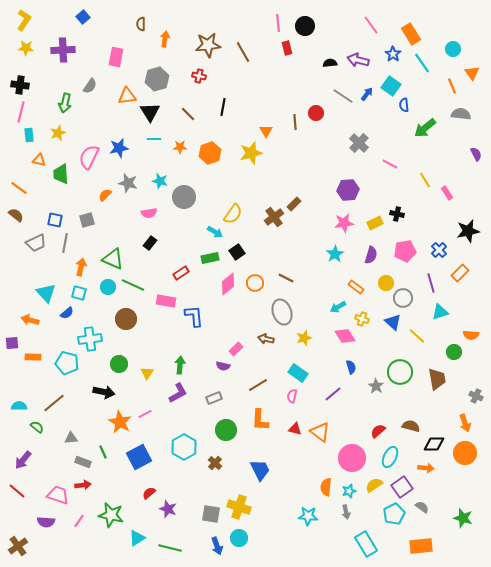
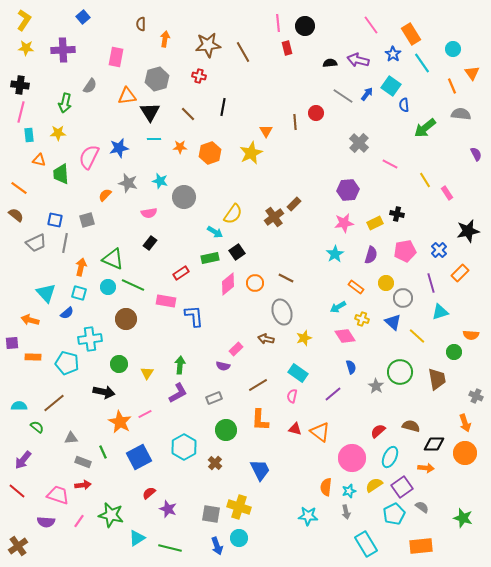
yellow star at (58, 133): rotated 21 degrees clockwise
yellow star at (251, 153): rotated 10 degrees counterclockwise
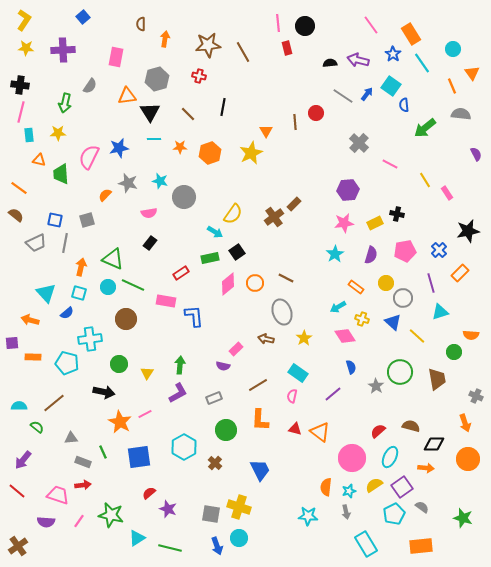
yellow star at (304, 338): rotated 14 degrees counterclockwise
orange circle at (465, 453): moved 3 px right, 6 px down
blue square at (139, 457): rotated 20 degrees clockwise
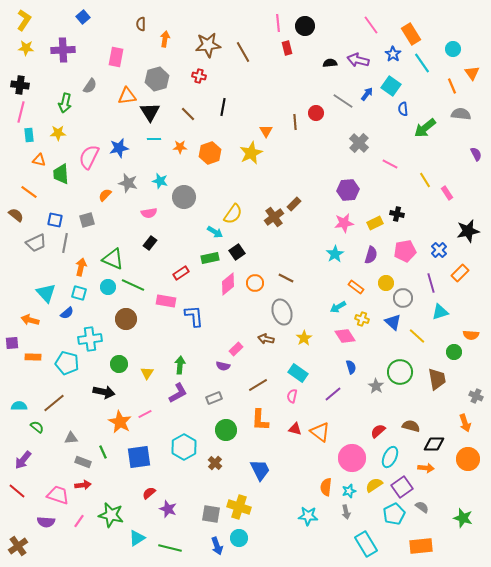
gray line at (343, 96): moved 5 px down
blue semicircle at (404, 105): moved 1 px left, 4 px down
orange line at (19, 188): moved 10 px right, 4 px down
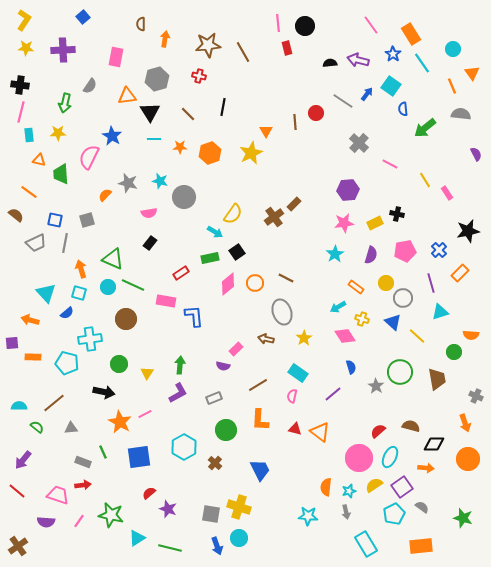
blue star at (119, 148): moved 7 px left, 12 px up; rotated 30 degrees counterclockwise
orange arrow at (81, 267): moved 2 px down; rotated 30 degrees counterclockwise
gray triangle at (71, 438): moved 10 px up
pink circle at (352, 458): moved 7 px right
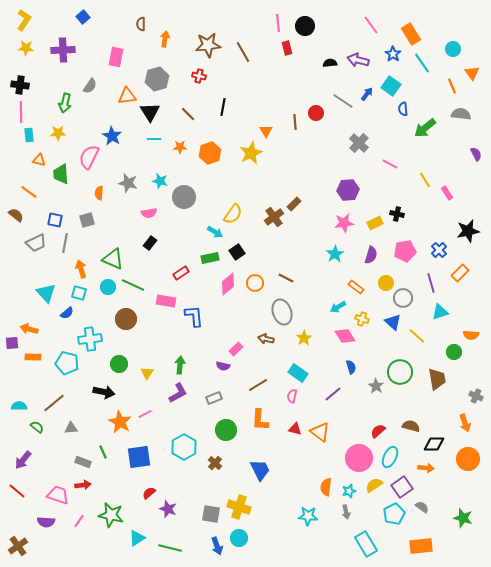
pink line at (21, 112): rotated 15 degrees counterclockwise
orange semicircle at (105, 195): moved 6 px left, 2 px up; rotated 40 degrees counterclockwise
orange arrow at (30, 320): moved 1 px left, 9 px down
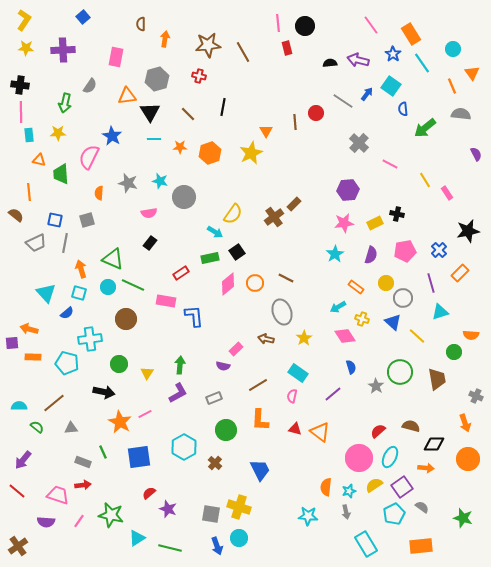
orange line at (29, 192): rotated 48 degrees clockwise
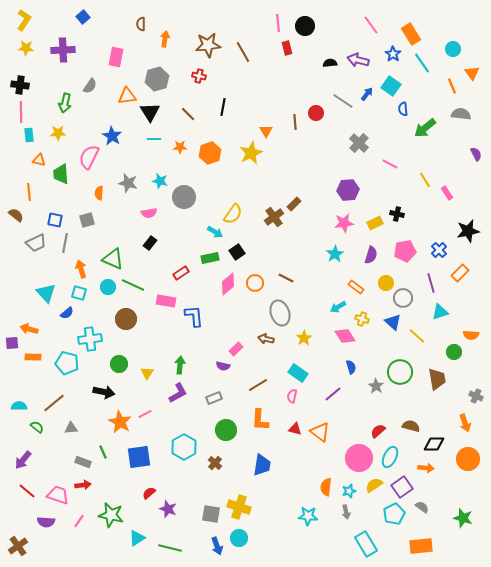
gray ellipse at (282, 312): moved 2 px left, 1 px down
blue trapezoid at (260, 470): moved 2 px right, 5 px up; rotated 35 degrees clockwise
red line at (17, 491): moved 10 px right
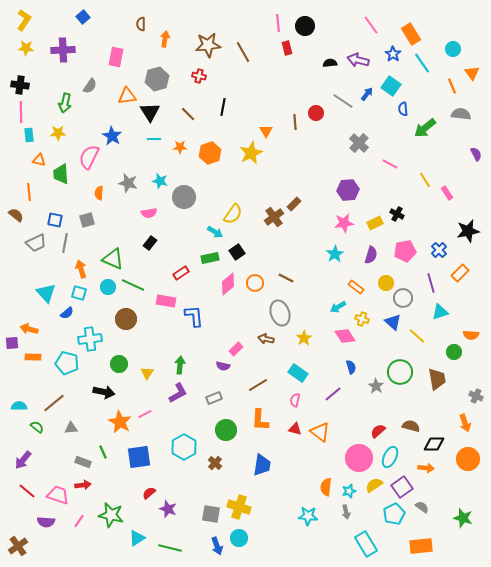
black cross at (397, 214): rotated 16 degrees clockwise
pink semicircle at (292, 396): moved 3 px right, 4 px down
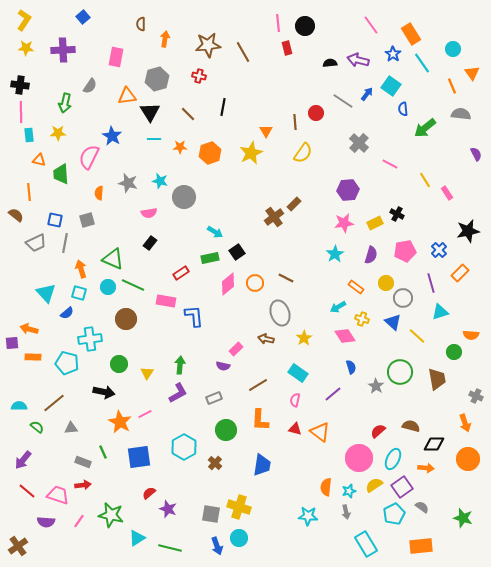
yellow semicircle at (233, 214): moved 70 px right, 61 px up
cyan ellipse at (390, 457): moved 3 px right, 2 px down
